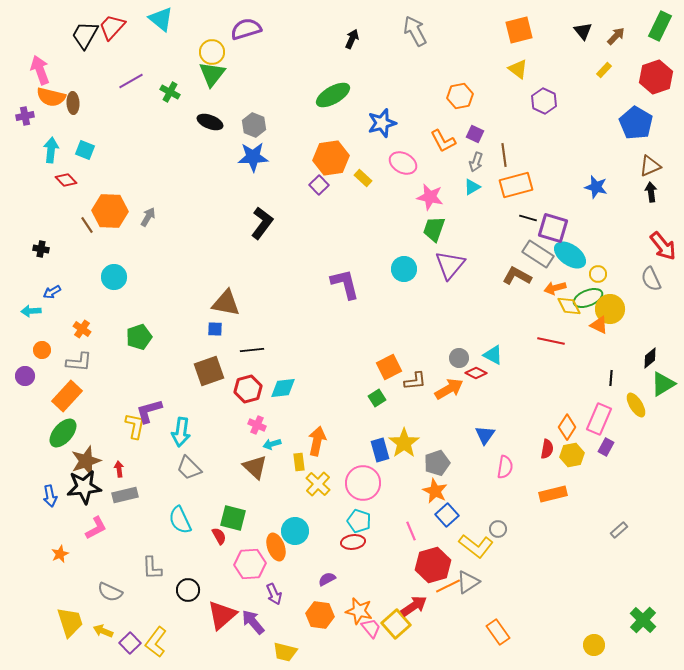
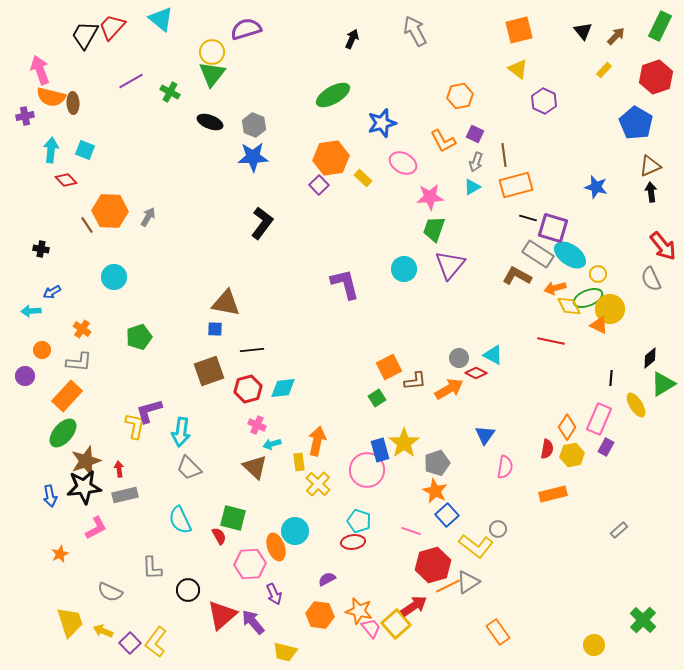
pink star at (430, 197): rotated 16 degrees counterclockwise
pink circle at (363, 483): moved 4 px right, 13 px up
pink line at (411, 531): rotated 48 degrees counterclockwise
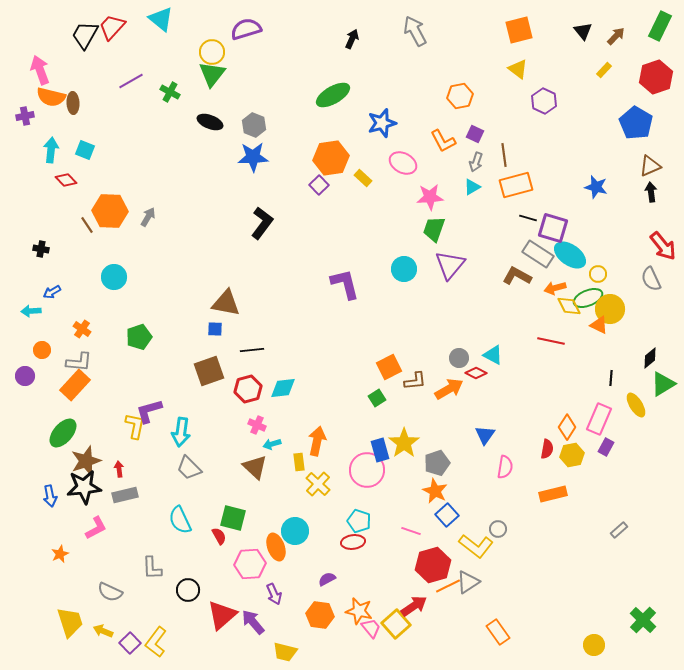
orange rectangle at (67, 396): moved 8 px right, 11 px up
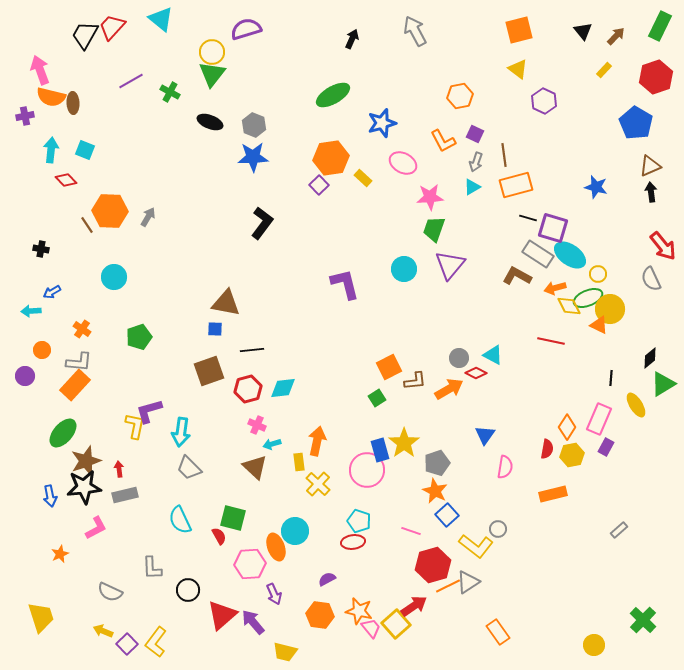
yellow trapezoid at (70, 622): moved 29 px left, 5 px up
purple square at (130, 643): moved 3 px left, 1 px down
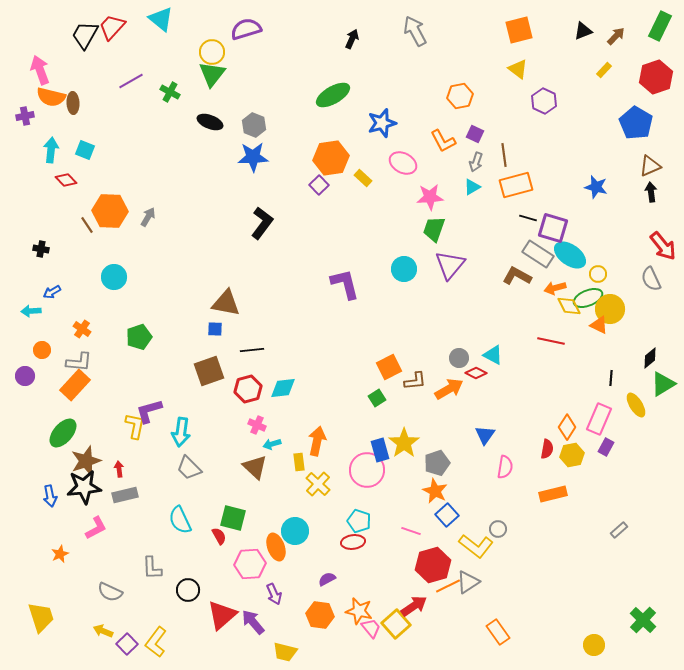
black triangle at (583, 31): rotated 48 degrees clockwise
